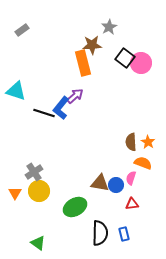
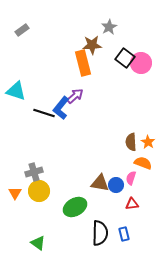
gray cross: rotated 18 degrees clockwise
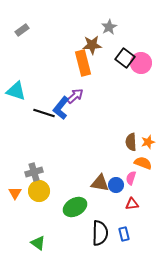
orange star: rotated 24 degrees clockwise
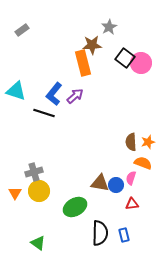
blue L-shape: moved 7 px left, 14 px up
blue rectangle: moved 1 px down
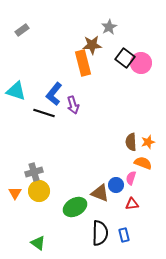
purple arrow: moved 2 px left, 9 px down; rotated 114 degrees clockwise
brown triangle: moved 10 px down; rotated 12 degrees clockwise
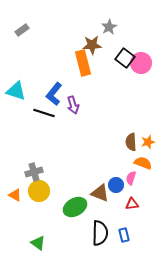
orange triangle: moved 2 px down; rotated 32 degrees counterclockwise
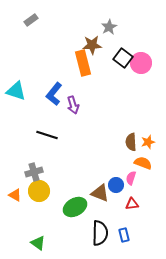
gray rectangle: moved 9 px right, 10 px up
black square: moved 2 px left
black line: moved 3 px right, 22 px down
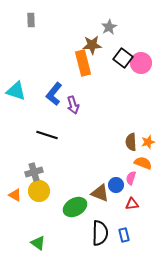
gray rectangle: rotated 56 degrees counterclockwise
